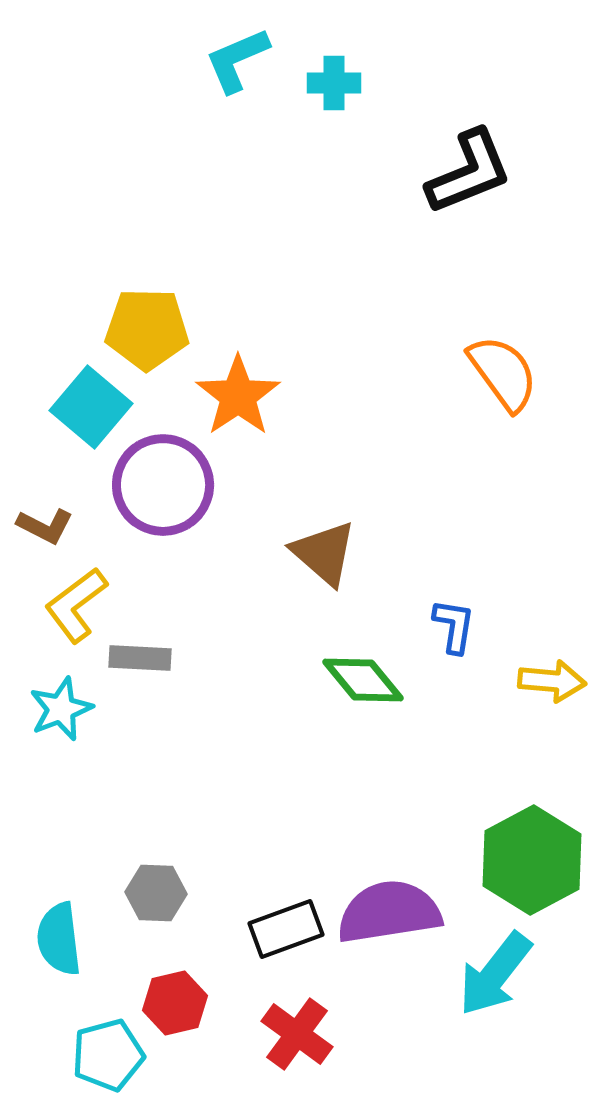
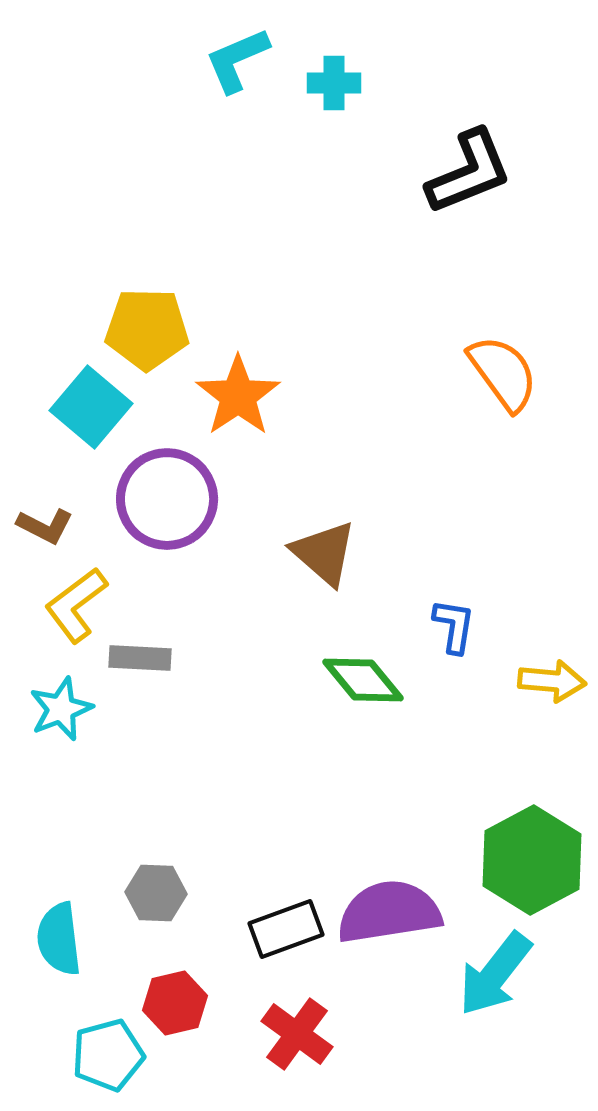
purple circle: moved 4 px right, 14 px down
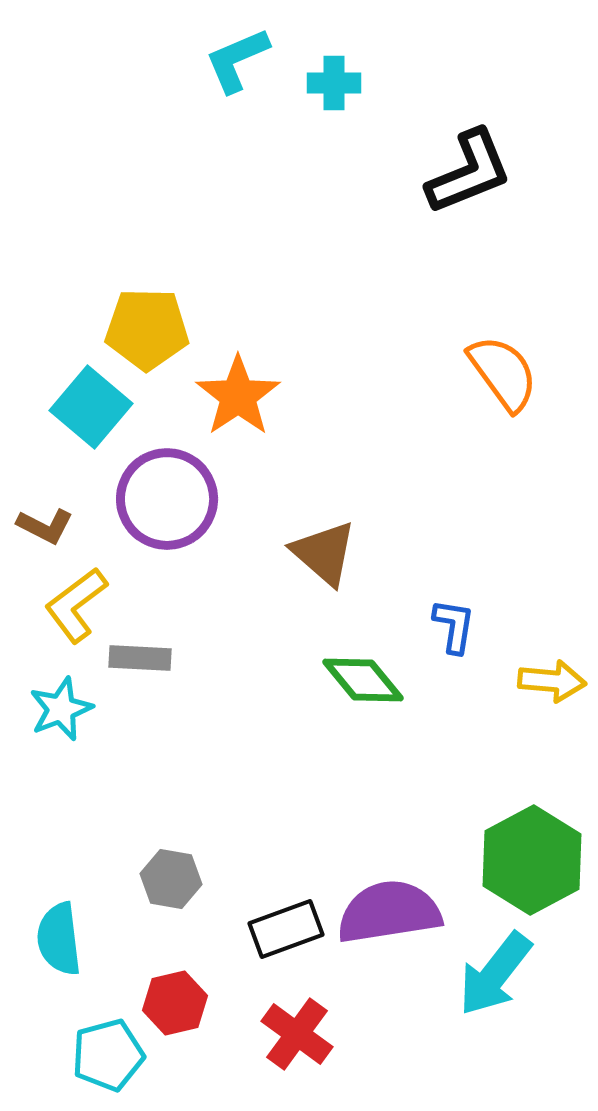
gray hexagon: moved 15 px right, 14 px up; rotated 8 degrees clockwise
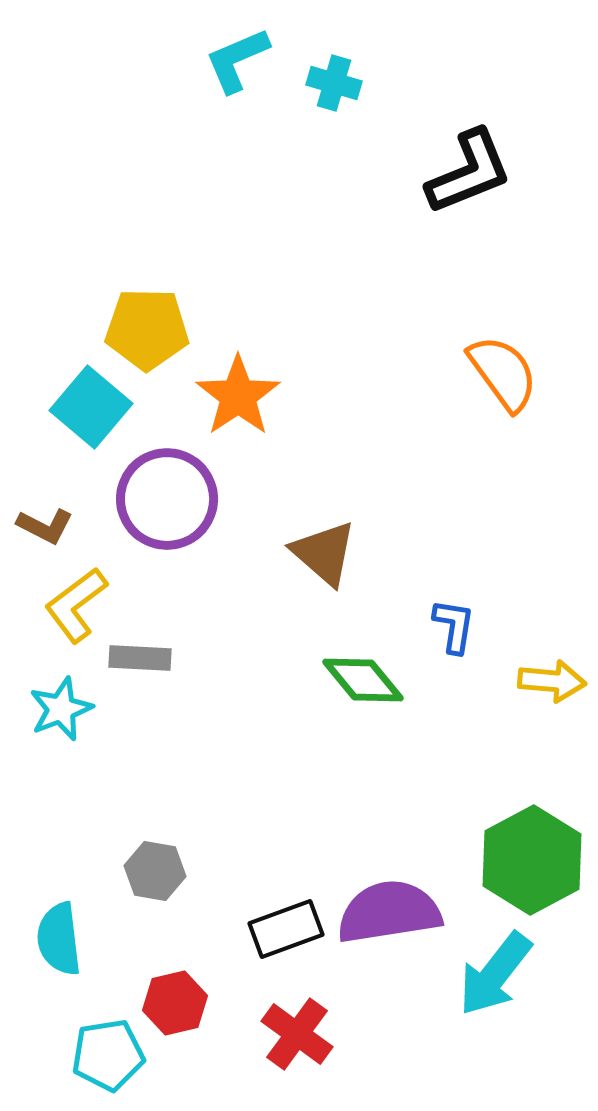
cyan cross: rotated 16 degrees clockwise
gray hexagon: moved 16 px left, 8 px up
cyan pentagon: rotated 6 degrees clockwise
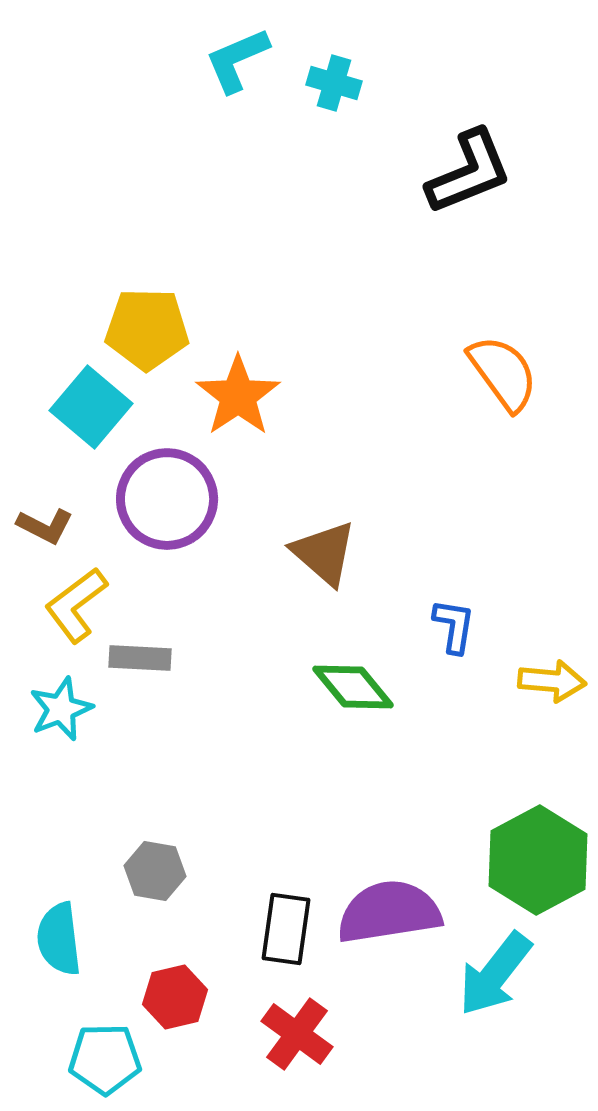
green diamond: moved 10 px left, 7 px down
green hexagon: moved 6 px right
black rectangle: rotated 62 degrees counterclockwise
red hexagon: moved 6 px up
cyan pentagon: moved 3 px left, 4 px down; rotated 8 degrees clockwise
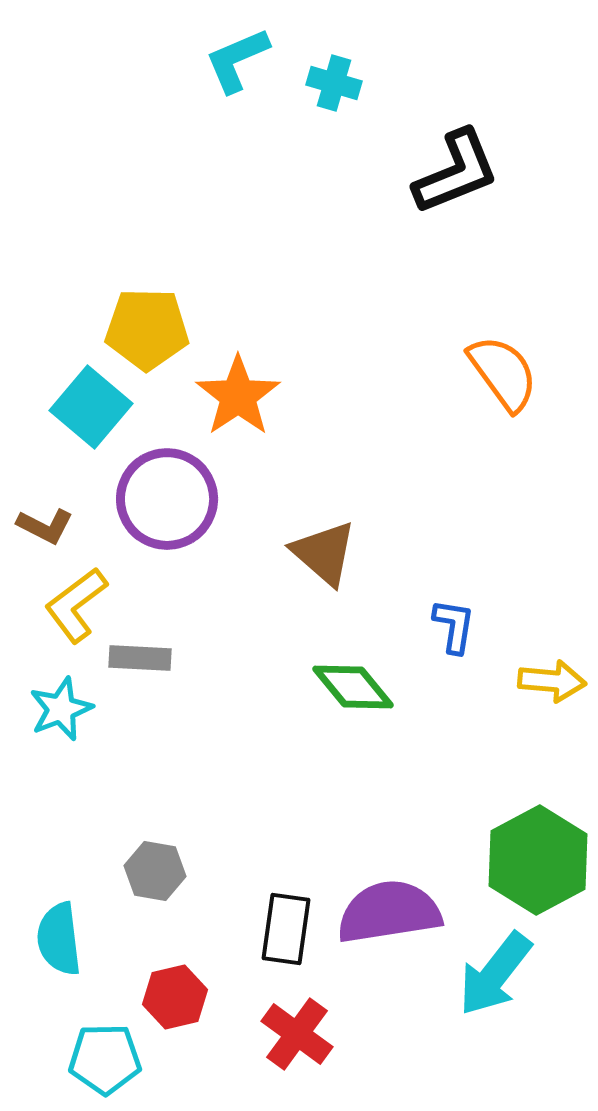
black L-shape: moved 13 px left
